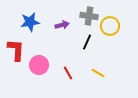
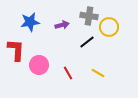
yellow circle: moved 1 px left, 1 px down
black line: rotated 28 degrees clockwise
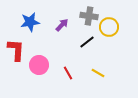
purple arrow: rotated 32 degrees counterclockwise
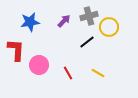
gray cross: rotated 24 degrees counterclockwise
purple arrow: moved 2 px right, 4 px up
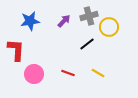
blue star: moved 1 px up
black line: moved 2 px down
pink circle: moved 5 px left, 9 px down
red line: rotated 40 degrees counterclockwise
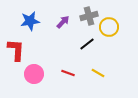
purple arrow: moved 1 px left, 1 px down
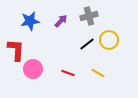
purple arrow: moved 2 px left, 1 px up
yellow circle: moved 13 px down
pink circle: moved 1 px left, 5 px up
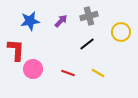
yellow circle: moved 12 px right, 8 px up
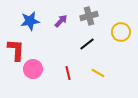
red line: rotated 56 degrees clockwise
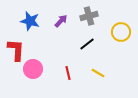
blue star: rotated 24 degrees clockwise
